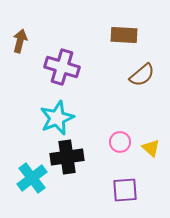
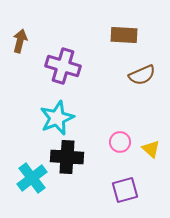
purple cross: moved 1 px right, 1 px up
brown semicircle: rotated 16 degrees clockwise
yellow triangle: moved 1 px down
black cross: rotated 12 degrees clockwise
purple square: rotated 12 degrees counterclockwise
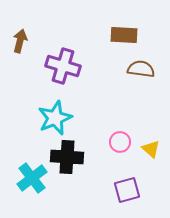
brown semicircle: moved 1 px left, 6 px up; rotated 148 degrees counterclockwise
cyan star: moved 2 px left
purple square: moved 2 px right
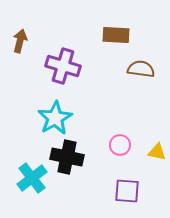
brown rectangle: moved 8 px left
cyan star: rotated 8 degrees counterclockwise
pink circle: moved 3 px down
yellow triangle: moved 6 px right, 3 px down; rotated 30 degrees counterclockwise
black cross: rotated 8 degrees clockwise
purple square: moved 1 px down; rotated 20 degrees clockwise
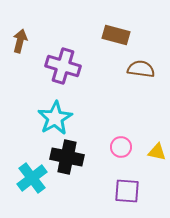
brown rectangle: rotated 12 degrees clockwise
pink circle: moved 1 px right, 2 px down
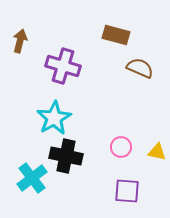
brown semicircle: moved 1 px left, 1 px up; rotated 16 degrees clockwise
cyan star: moved 1 px left
black cross: moved 1 px left, 1 px up
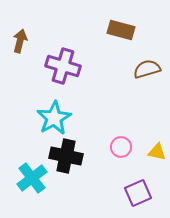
brown rectangle: moved 5 px right, 5 px up
brown semicircle: moved 7 px right, 1 px down; rotated 40 degrees counterclockwise
purple square: moved 11 px right, 2 px down; rotated 28 degrees counterclockwise
